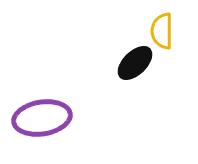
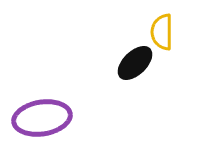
yellow semicircle: moved 1 px down
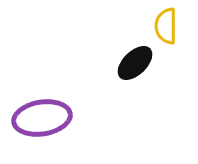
yellow semicircle: moved 4 px right, 6 px up
